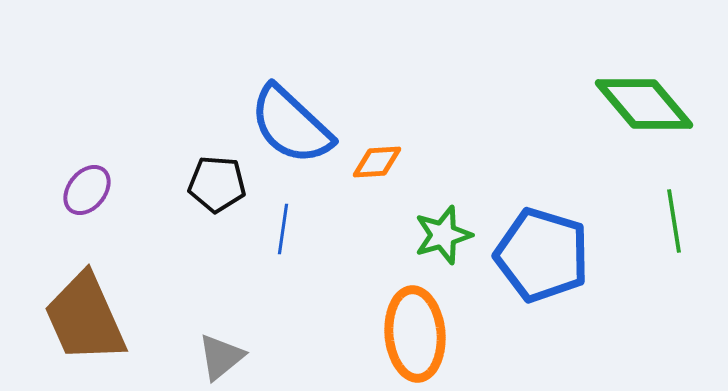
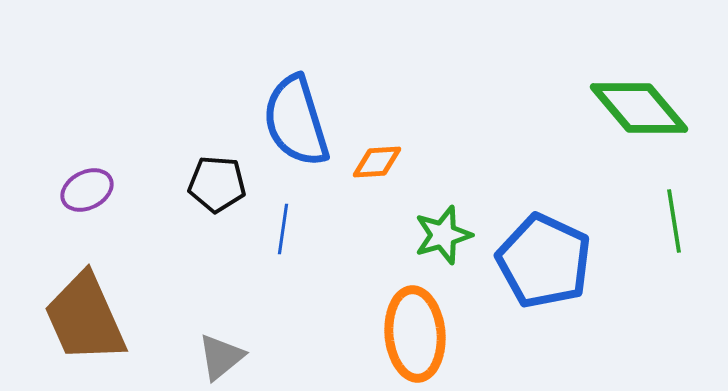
green diamond: moved 5 px left, 4 px down
blue semicircle: moved 5 px right, 4 px up; rotated 30 degrees clockwise
purple ellipse: rotated 24 degrees clockwise
blue pentagon: moved 2 px right, 6 px down; rotated 8 degrees clockwise
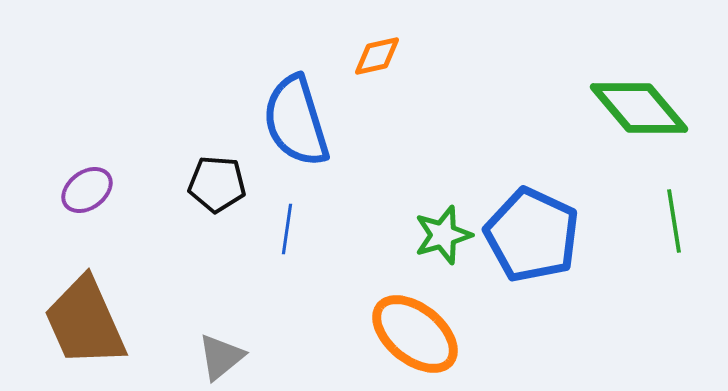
orange diamond: moved 106 px up; rotated 9 degrees counterclockwise
purple ellipse: rotated 9 degrees counterclockwise
blue line: moved 4 px right
blue pentagon: moved 12 px left, 26 px up
brown trapezoid: moved 4 px down
orange ellipse: rotated 46 degrees counterclockwise
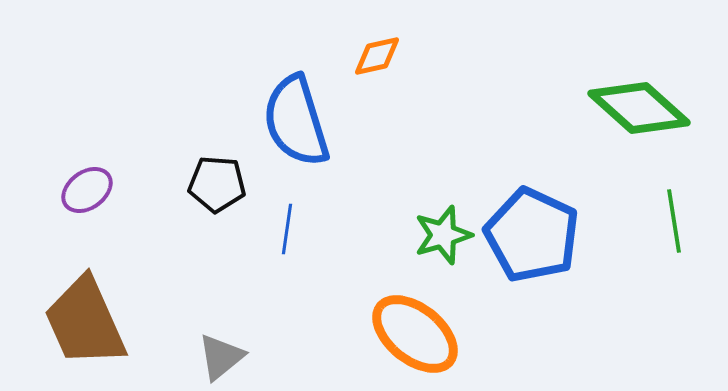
green diamond: rotated 8 degrees counterclockwise
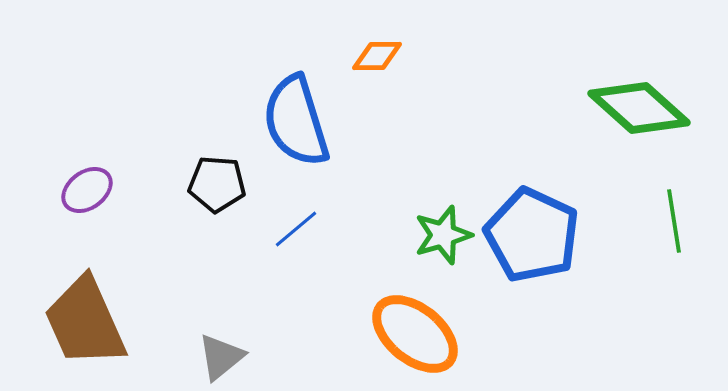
orange diamond: rotated 12 degrees clockwise
blue line: moved 9 px right; rotated 42 degrees clockwise
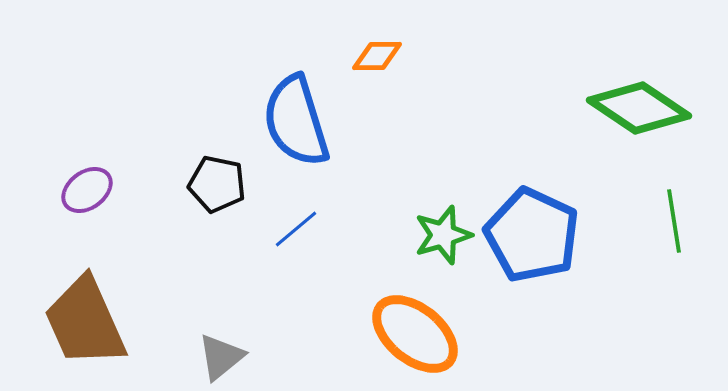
green diamond: rotated 8 degrees counterclockwise
black pentagon: rotated 8 degrees clockwise
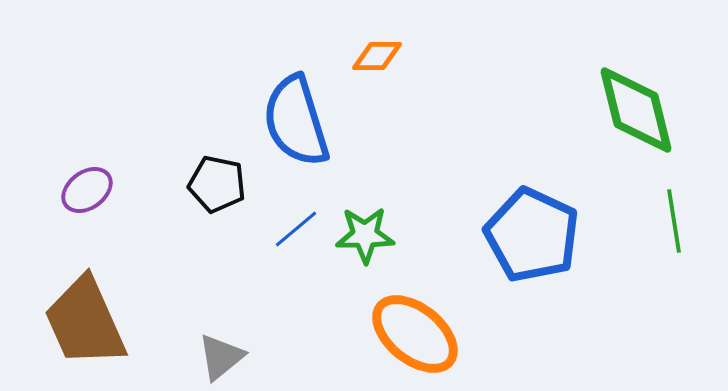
green diamond: moved 3 px left, 2 px down; rotated 42 degrees clockwise
green star: moved 78 px left; rotated 16 degrees clockwise
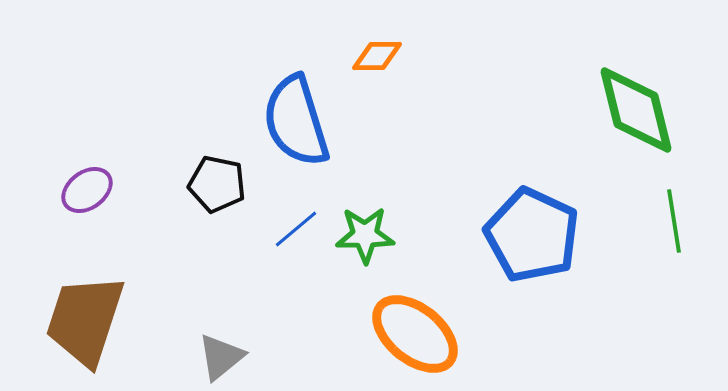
brown trapezoid: moved 2 px up; rotated 42 degrees clockwise
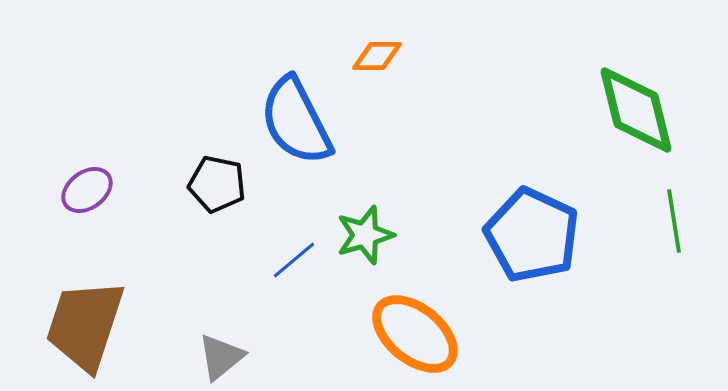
blue semicircle: rotated 10 degrees counterclockwise
blue line: moved 2 px left, 31 px down
green star: rotated 16 degrees counterclockwise
brown trapezoid: moved 5 px down
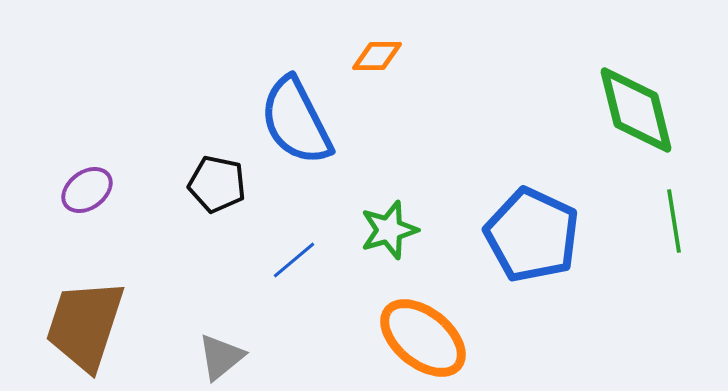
green star: moved 24 px right, 5 px up
orange ellipse: moved 8 px right, 4 px down
